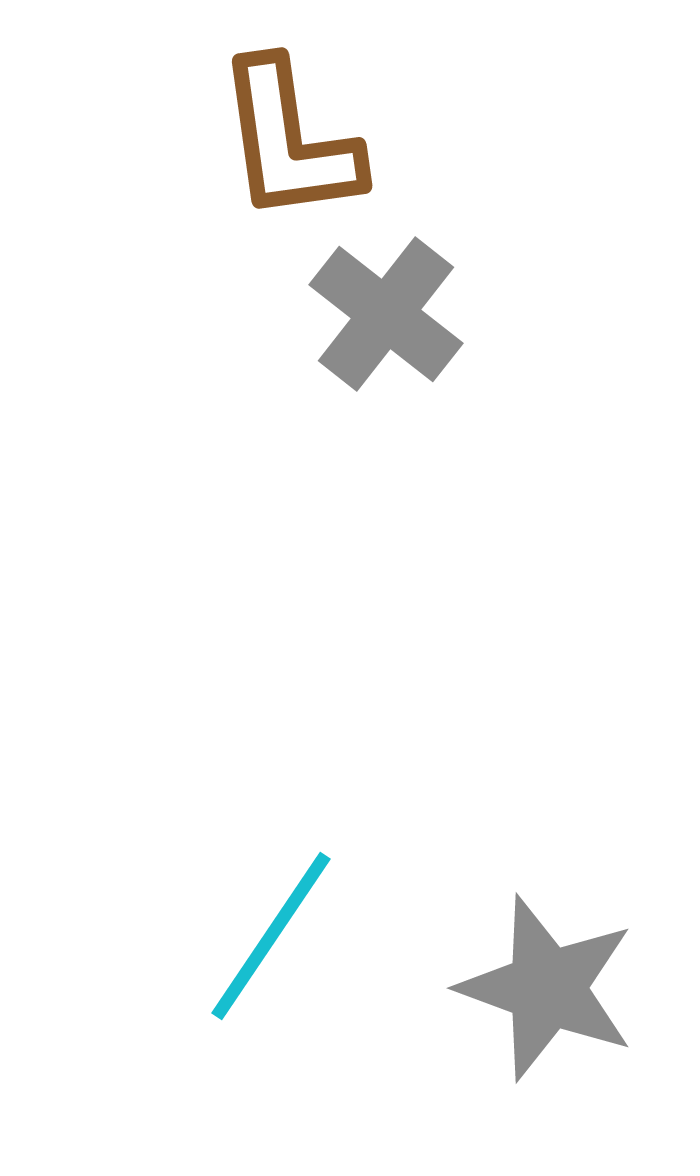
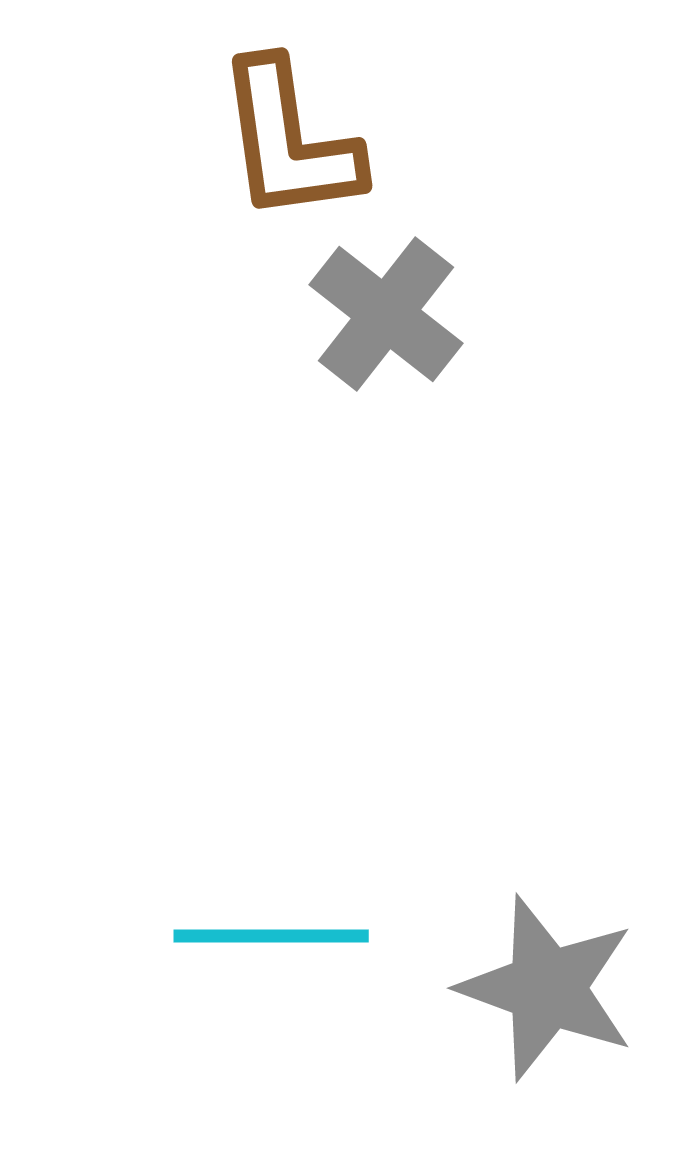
cyan line: rotated 56 degrees clockwise
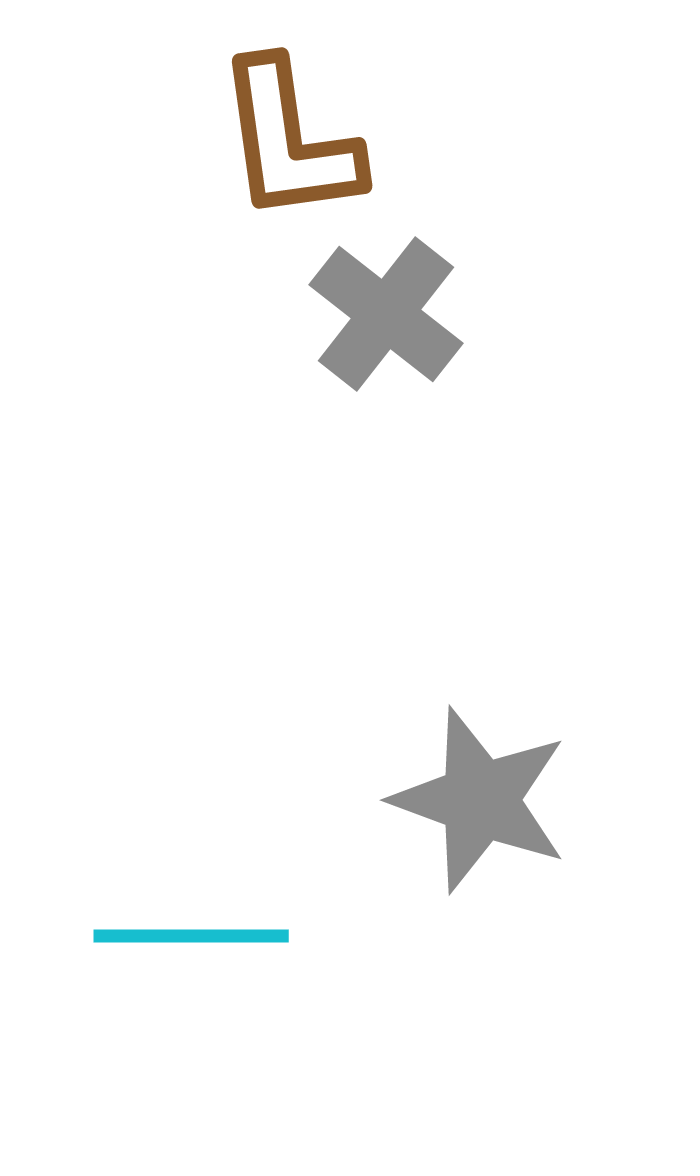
cyan line: moved 80 px left
gray star: moved 67 px left, 188 px up
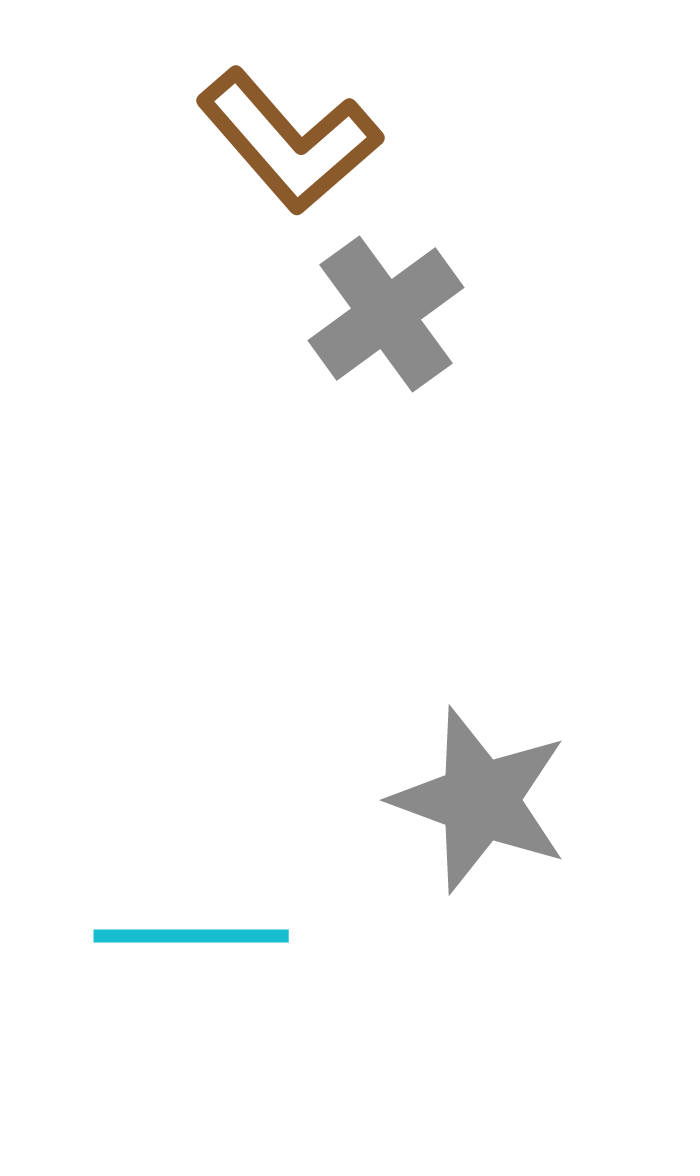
brown L-shape: rotated 33 degrees counterclockwise
gray cross: rotated 16 degrees clockwise
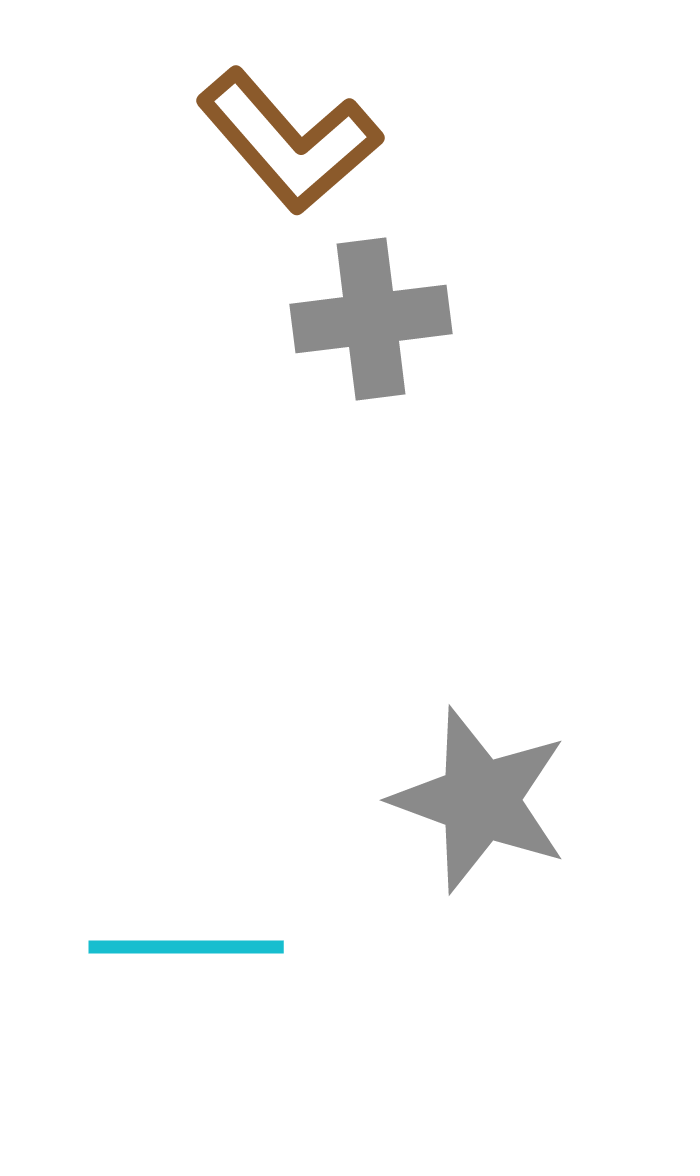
gray cross: moved 15 px left, 5 px down; rotated 29 degrees clockwise
cyan line: moved 5 px left, 11 px down
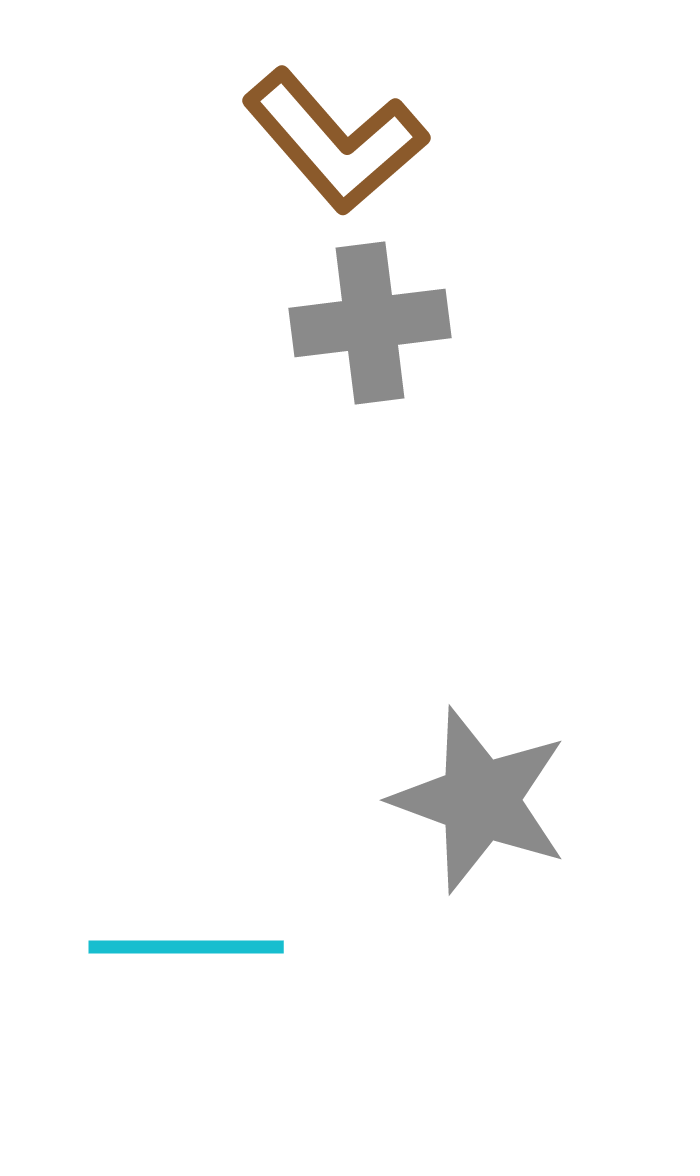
brown L-shape: moved 46 px right
gray cross: moved 1 px left, 4 px down
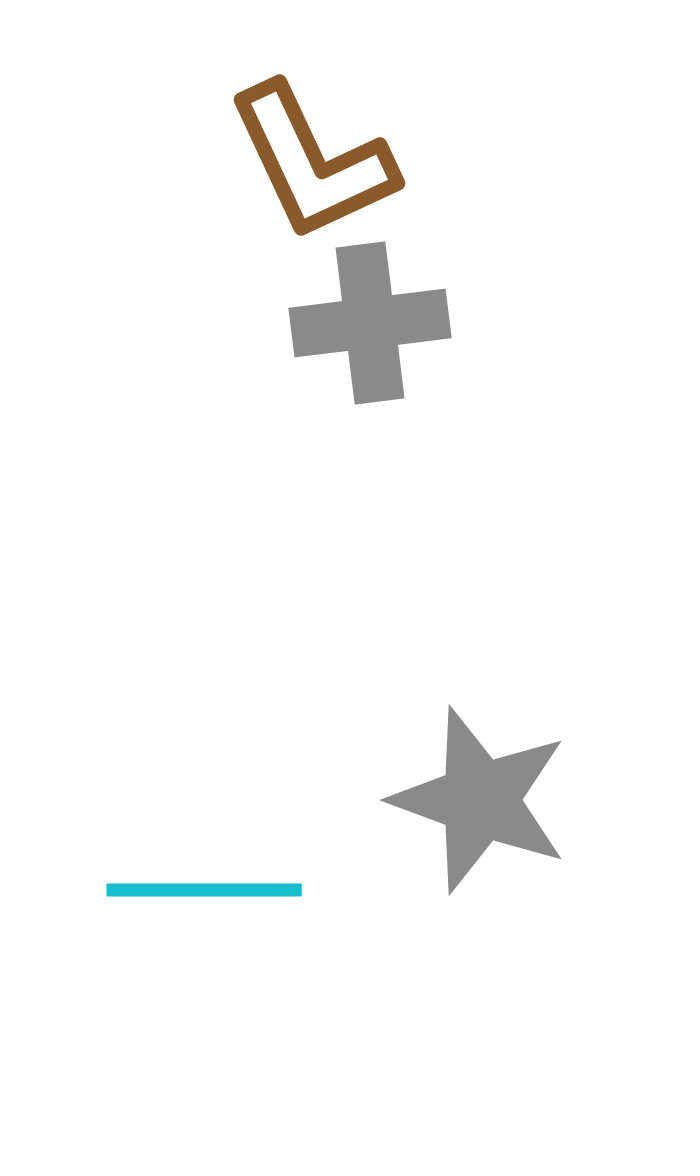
brown L-shape: moved 23 px left, 21 px down; rotated 16 degrees clockwise
cyan line: moved 18 px right, 57 px up
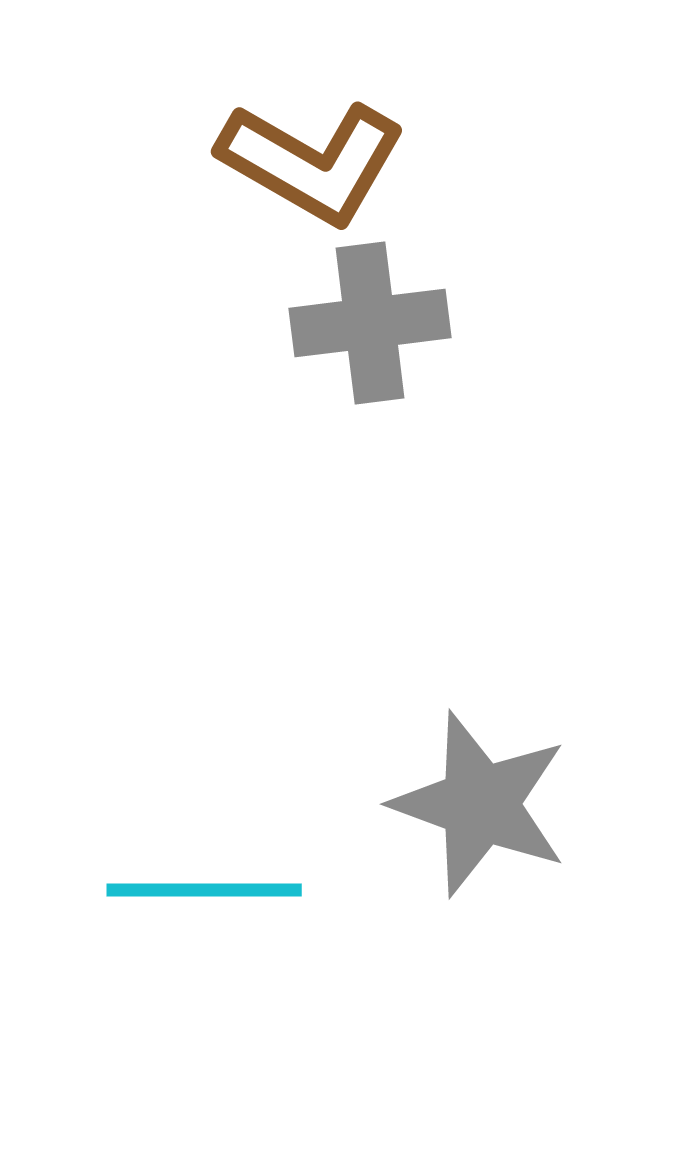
brown L-shape: rotated 35 degrees counterclockwise
gray star: moved 4 px down
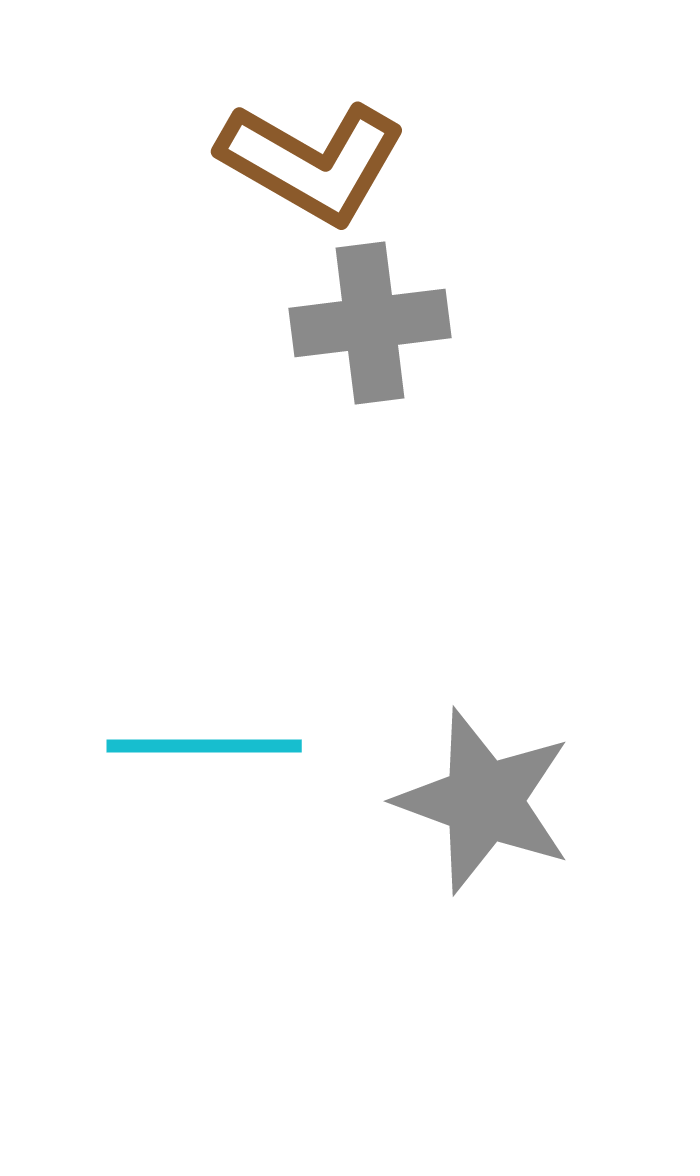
gray star: moved 4 px right, 3 px up
cyan line: moved 144 px up
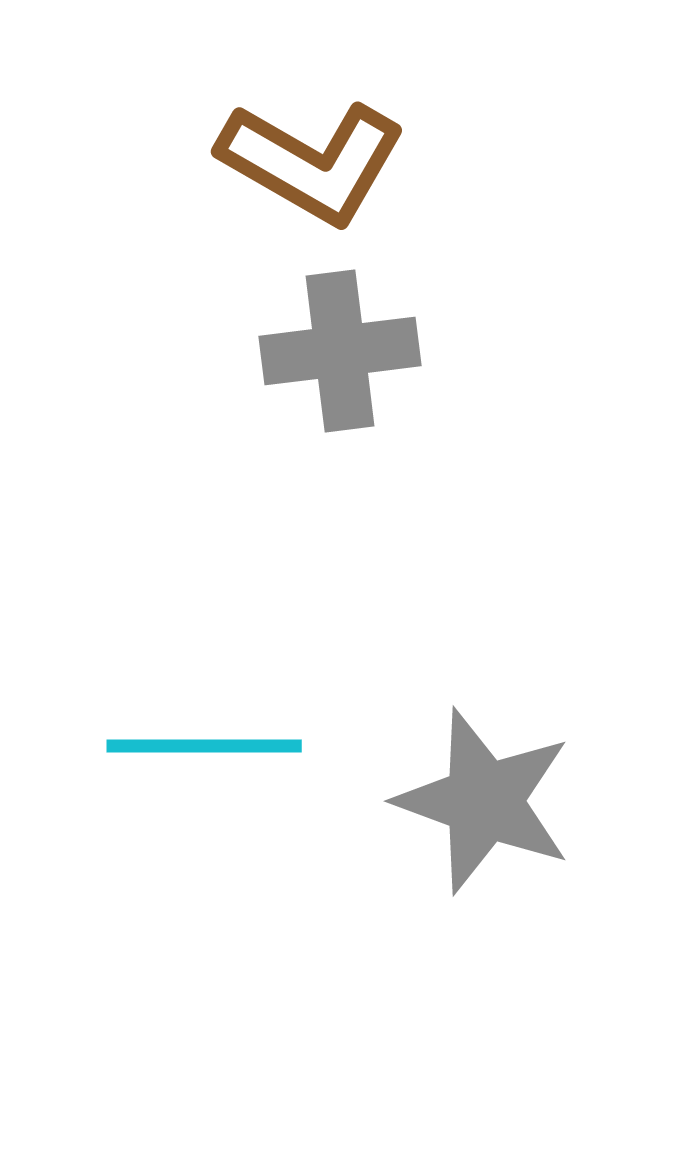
gray cross: moved 30 px left, 28 px down
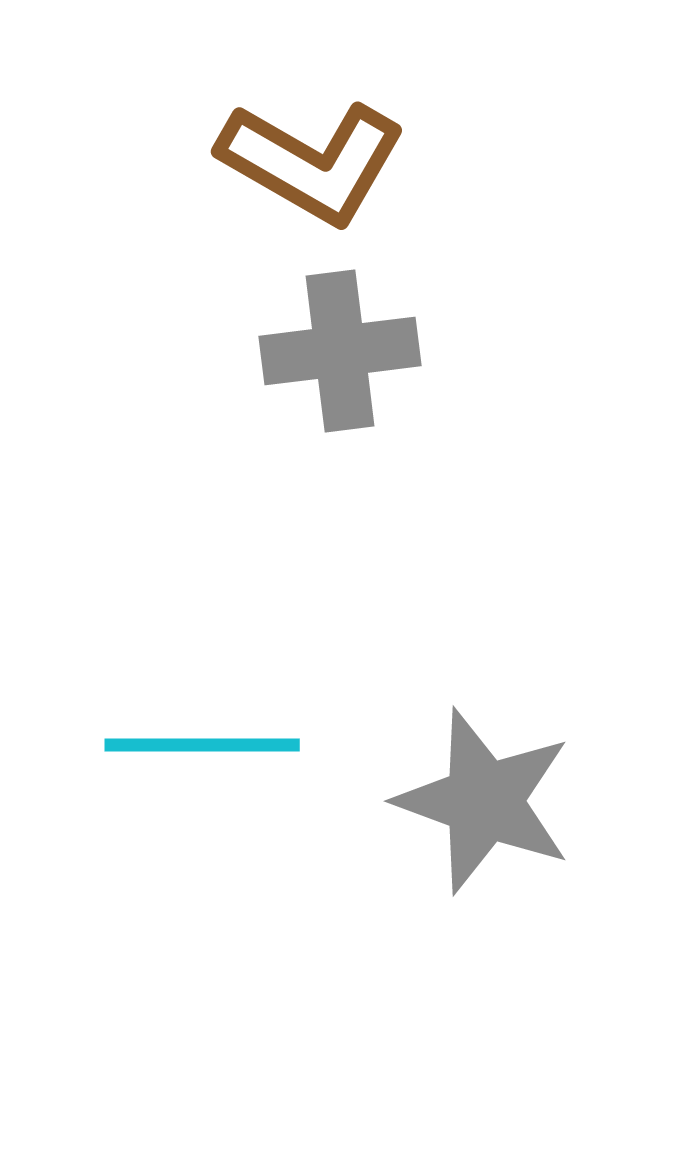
cyan line: moved 2 px left, 1 px up
